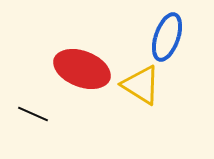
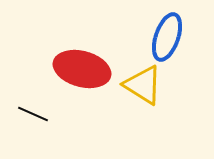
red ellipse: rotated 6 degrees counterclockwise
yellow triangle: moved 2 px right
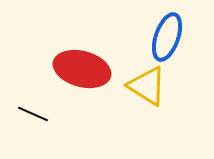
yellow triangle: moved 4 px right, 1 px down
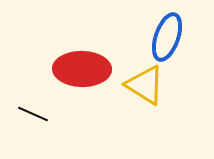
red ellipse: rotated 14 degrees counterclockwise
yellow triangle: moved 2 px left, 1 px up
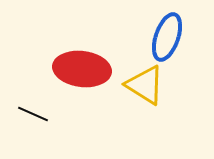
red ellipse: rotated 6 degrees clockwise
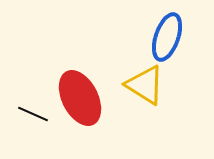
red ellipse: moved 2 px left, 29 px down; rotated 56 degrees clockwise
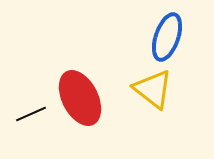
yellow triangle: moved 8 px right, 4 px down; rotated 6 degrees clockwise
black line: moved 2 px left; rotated 48 degrees counterclockwise
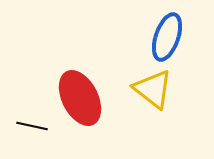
black line: moved 1 px right, 12 px down; rotated 36 degrees clockwise
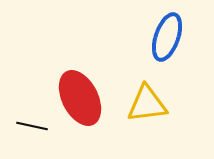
yellow triangle: moved 6 px left, 15 px down; rotated 45 degrees counterclockwise
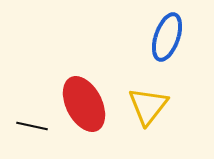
red ellipse: moved 4 px right, 6 px down
yellow triangle: moved 1 px right, 2 px down; rotated 45 degrees counterclockwise
